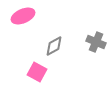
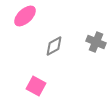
pink ellipse: moved 2 px right; rotated 20 degrees counterclockwise
pink square: moved 1 px left, 14 px down
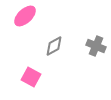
gray cross: moved 4 px down
pink square: moved 5 px left, 9 px up
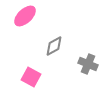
gray cross: moved 8 px left, 18 px down
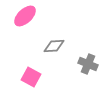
gray diamond: rotated 25 degrees clockwise
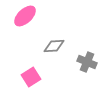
gray cross: moved 1 px left, 2 px up
pink square: rotated 30 degrees clockwise
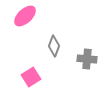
gray diamond: rotated 65 degrees counterclockwise
gray cross: moved 3 px up; rotated 18 degrees counterclockwise
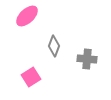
pink ellipse: moved 2 px right
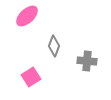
gray cross: moved 2 px down
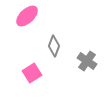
gray cross: rotated 30 degrees clockwise
pink square: moved 1 px right, 4 px up
